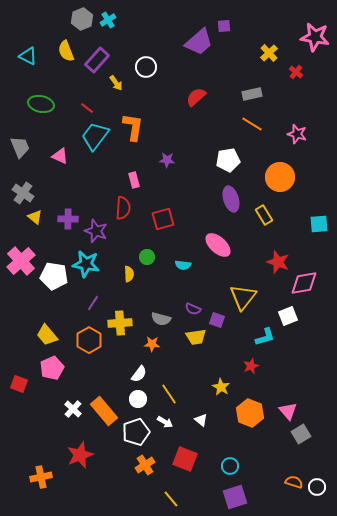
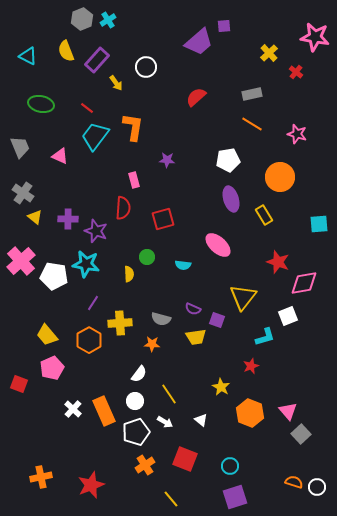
white circle at (138, 399): moved 3 px left, 2 px down
orange rectangle at (104, 411): rotated 16 degrees clockwise
gray square at (301, 434): rotated 12 degrees counterclockwise
red star at (80, 455): moved 11 px right, 30 px down
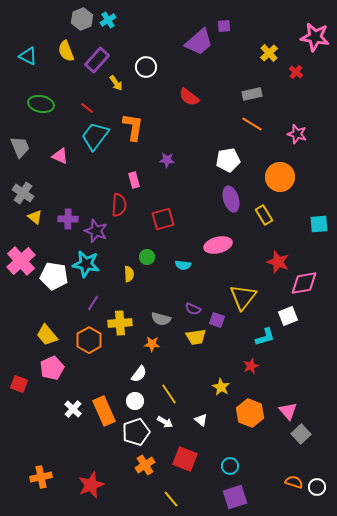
red semicircle at (196, 97): moved 7 px left; rotated 100 degrees counterclockwise
red semicircle at (123, 208): moved 4 px left, 3 px up
pink ellipse at (218, 245): rotated 56 degrees counterclockwise
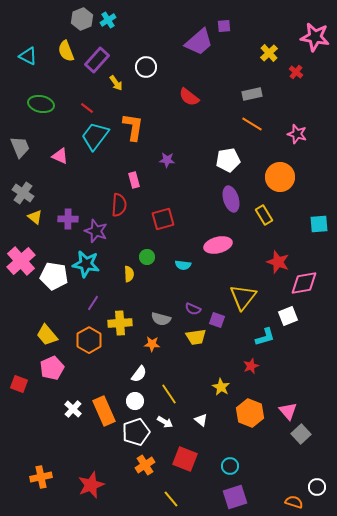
orange semicircle at (294, 482): moved 20 px down
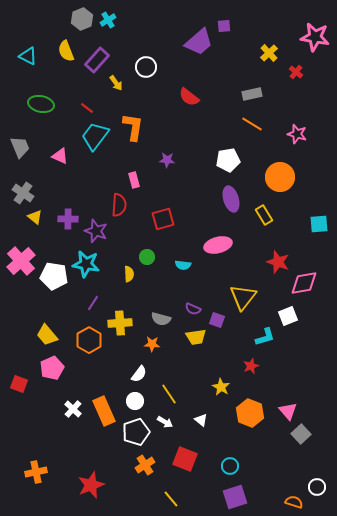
orange cross at (41, 477): moved 5 px left, 5 px up
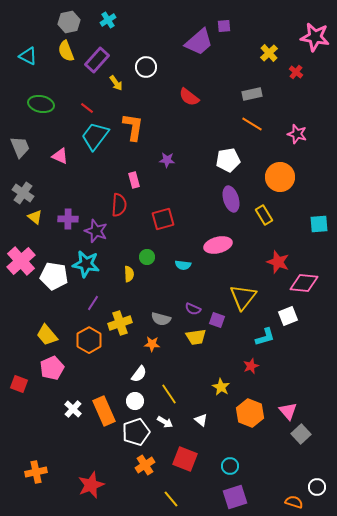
gray hexagon at (82, 19): moved 13 px left, 3 px down; rotated 10 degrees clockwise
pink diamond at (304, 283): rotated 16 degrees clockwise
yellow cross at (120, 323): rotated 15 degrees counterclockwise
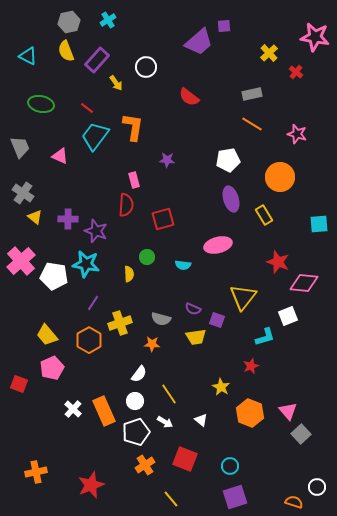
red semicircle at (119, 205): moved 7 px right
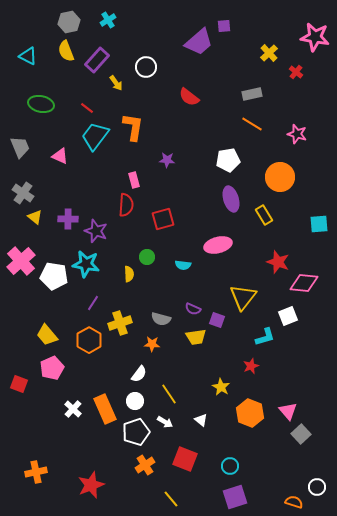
orange rectangle at (104, 411): moved 1 px right, 2 px up
